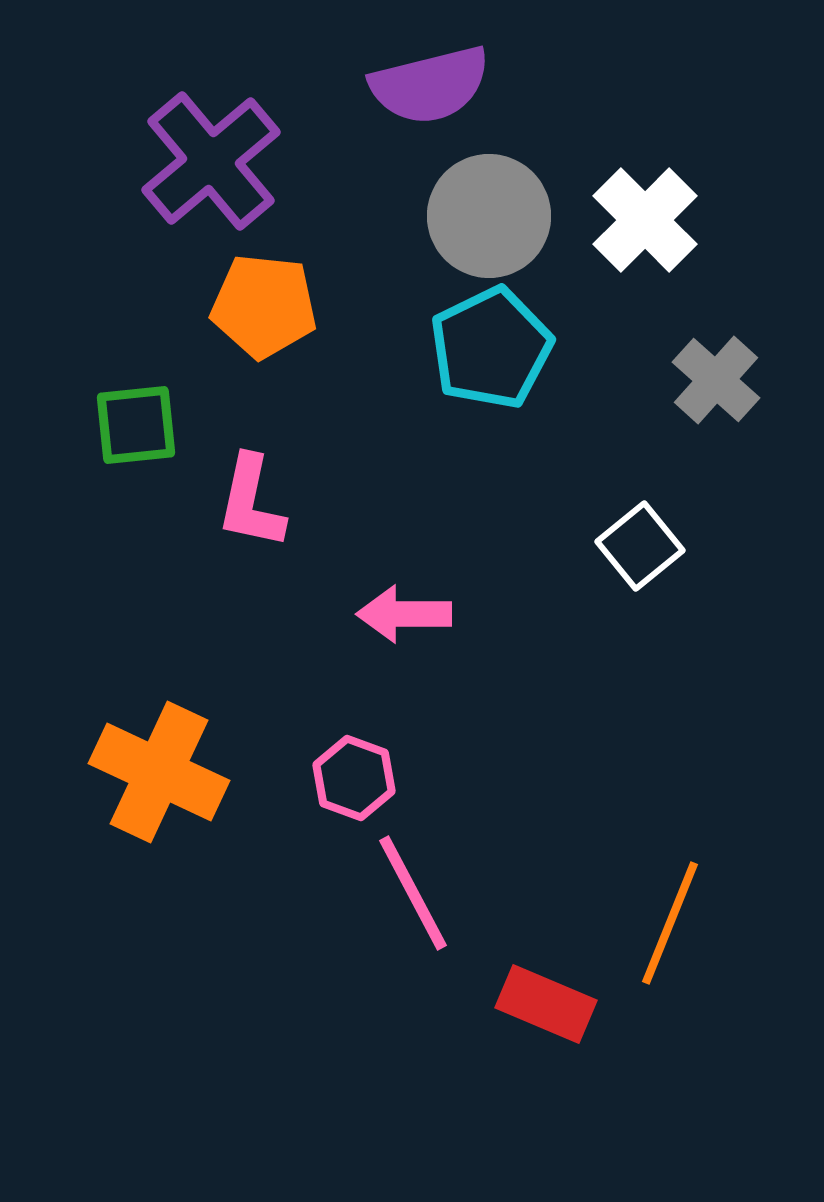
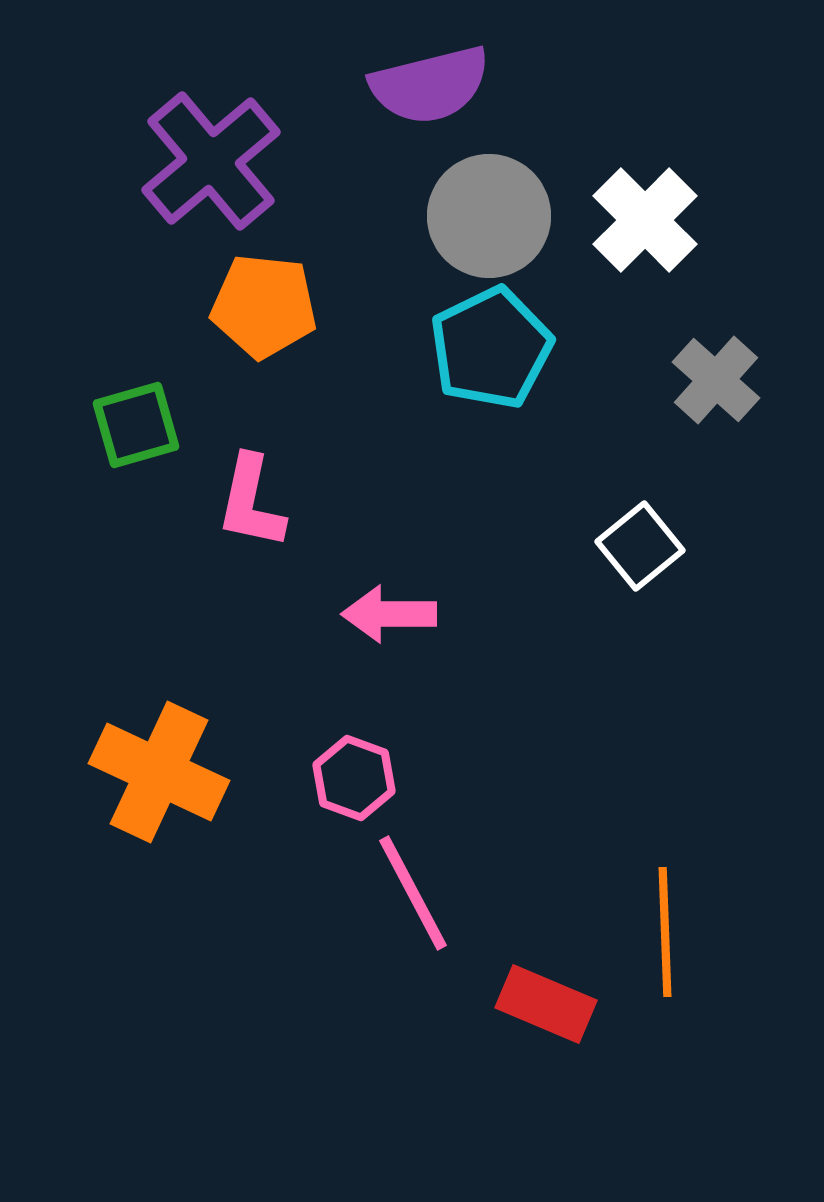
green square: rotated 10 degrees counterclockwise
pink arrow: moved 15 px left
orange line: moved 5 px left, 9 px down; rotated 24 degrees counterclockwise
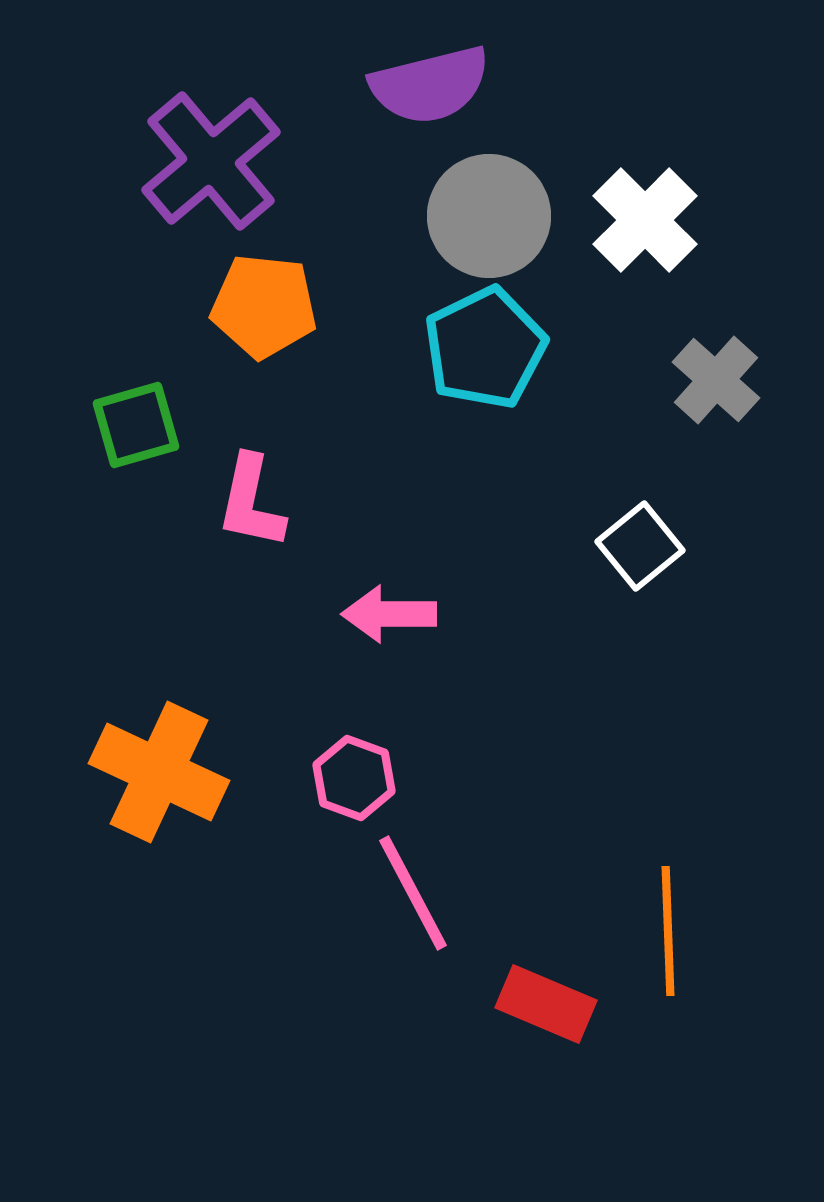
cyan pentagon: moved 6 px left
orange line: moved 3 px right, 1 px up
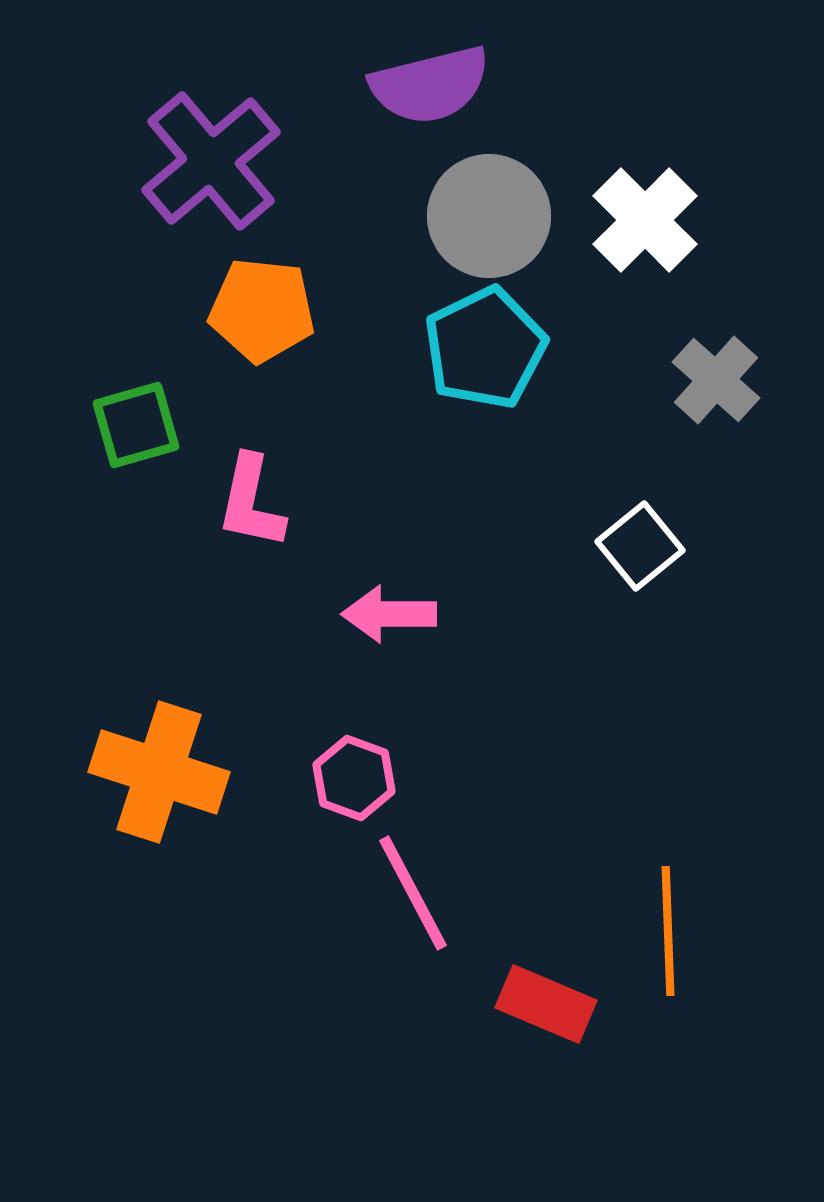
orange pentagon: moved 2 px left, 4 px down
orange cross: rotated 7 degrees counterclockwise
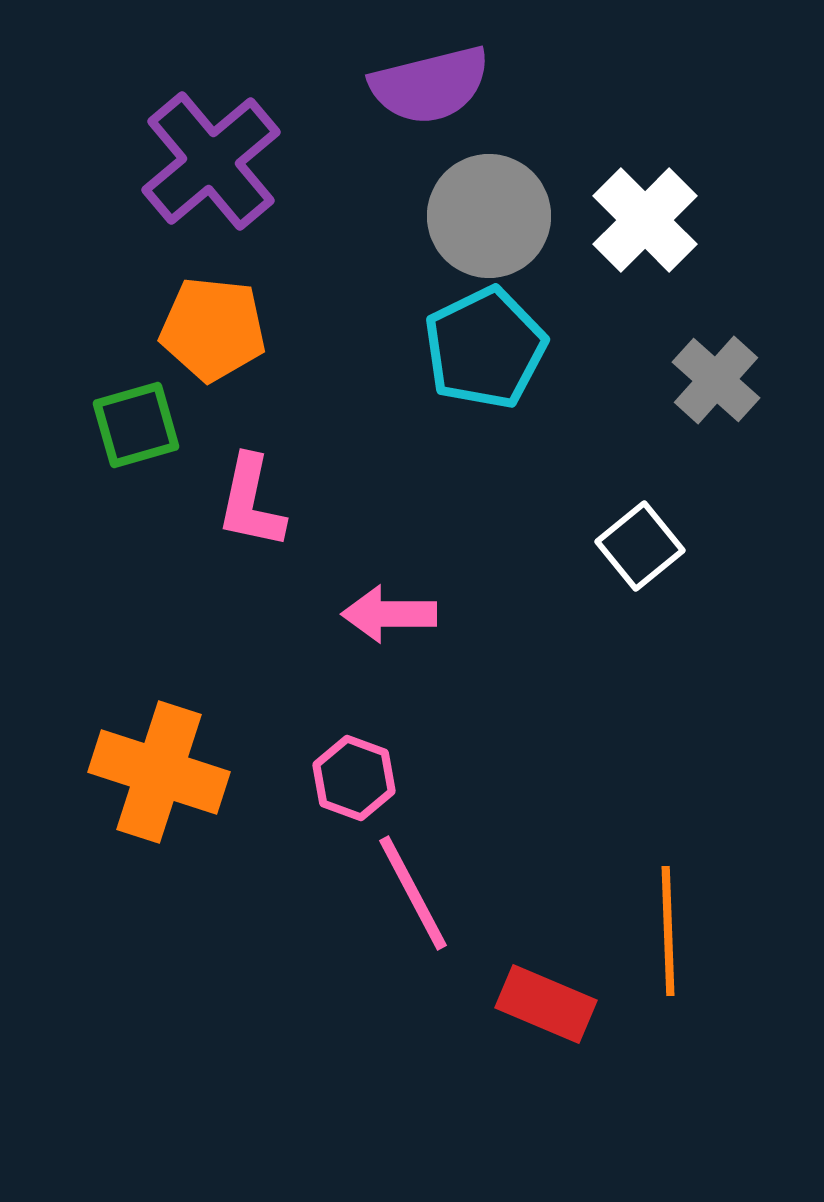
orange pentagon: moved 49 px left, 19 px down
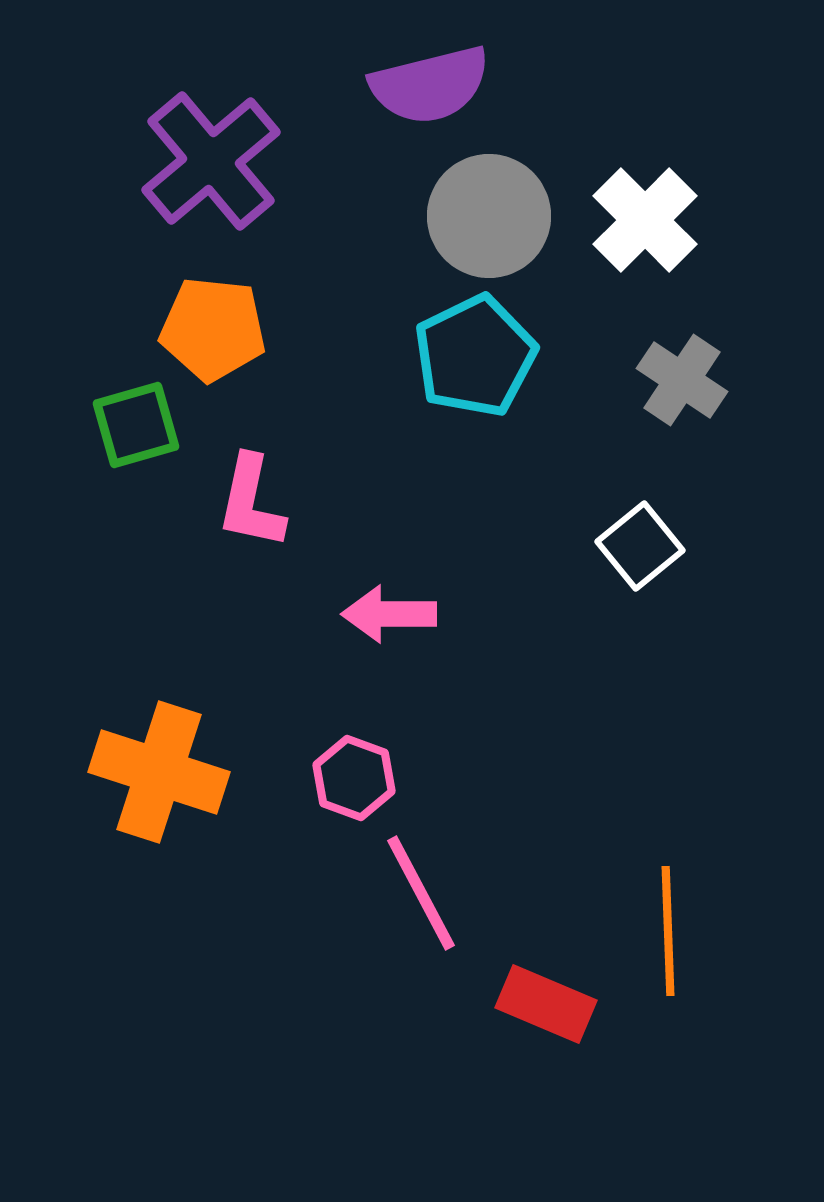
cyan pentagon: moved 10 px left, 8 px down
gray cross: moved 34 px left; rotated 8 degrees counterclockwise
pink line: moved 8 px right
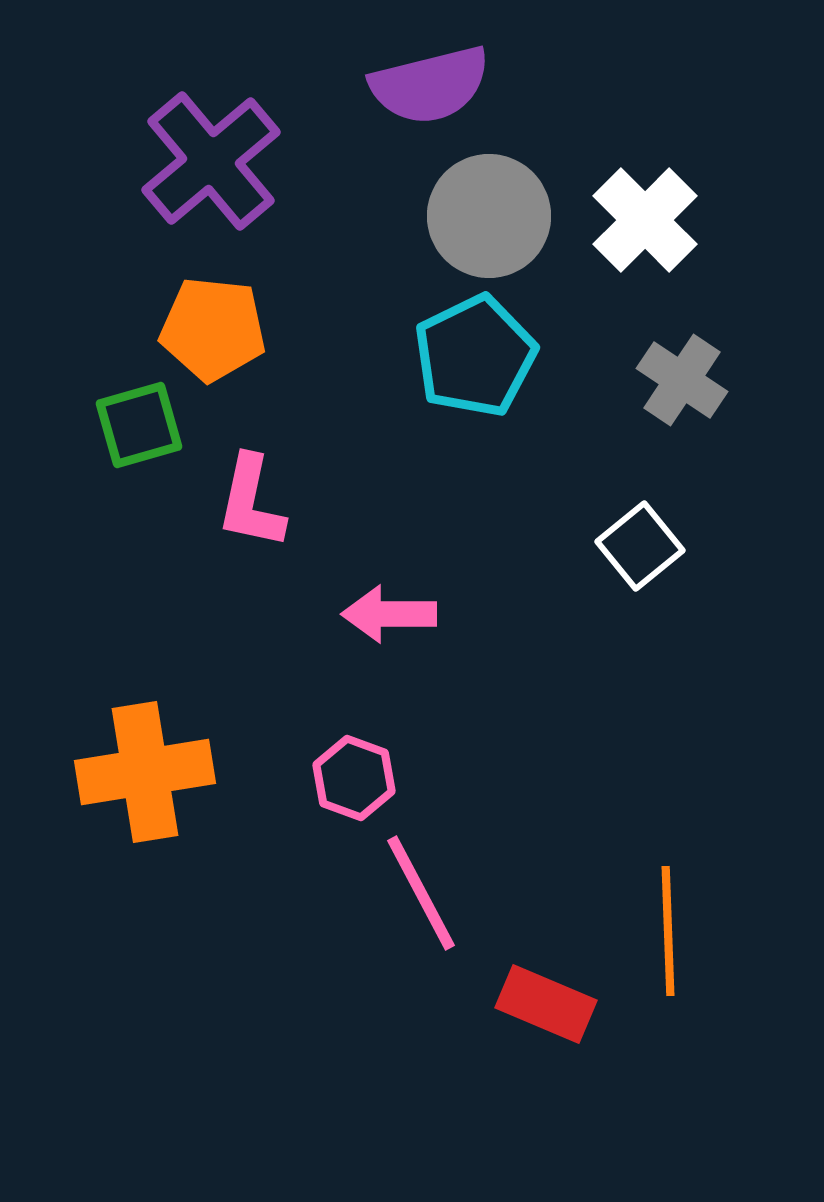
green square: moved 3 px right
orange cross: moved 14 px left; rotated 27 degrees counterclockwise
